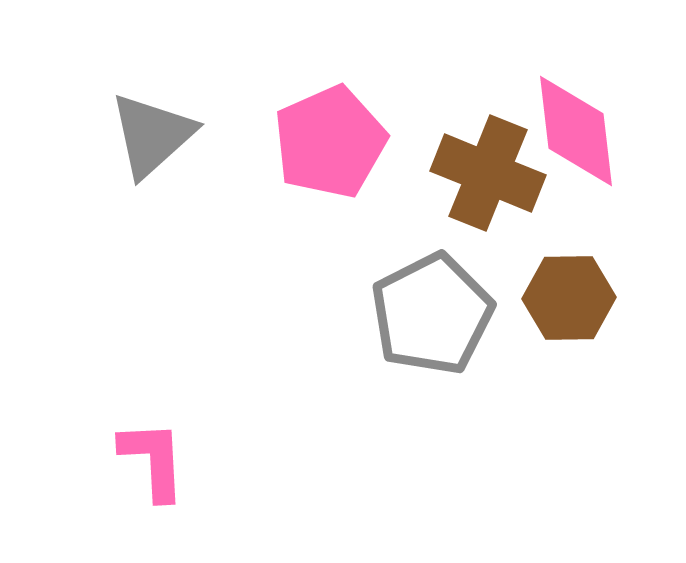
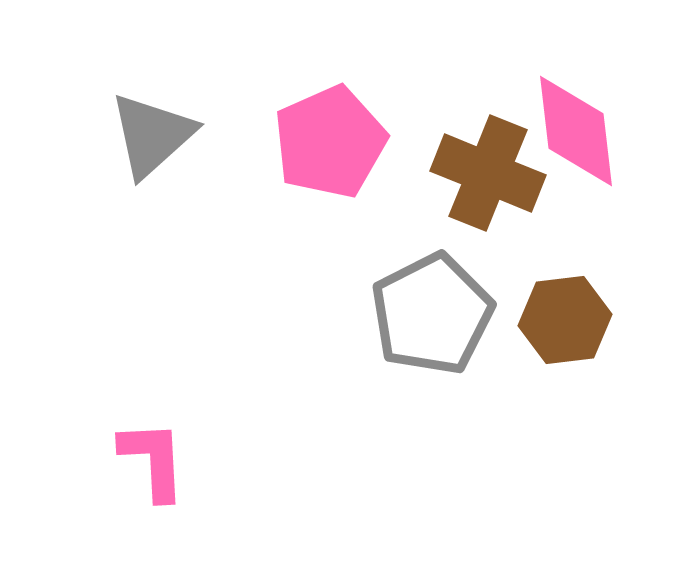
brown hexagon: moved 4 px left, 22 px down; rotated 6 degrees counterclockwise
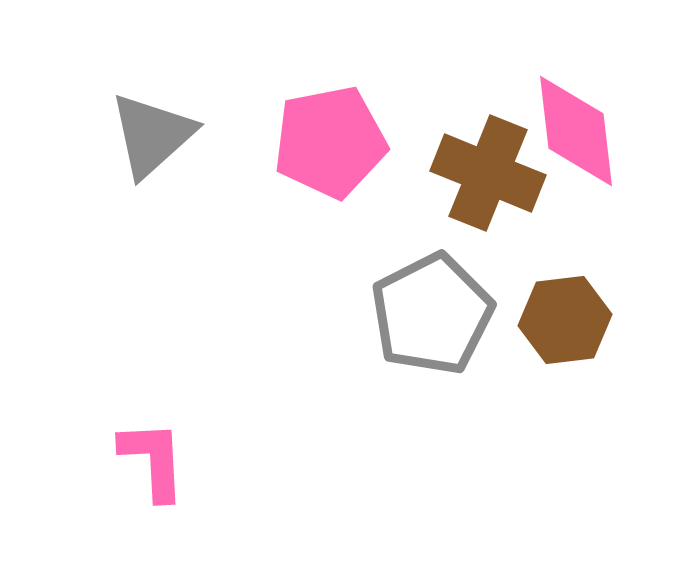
pink pentagon: rotated 13 degrees clockwise
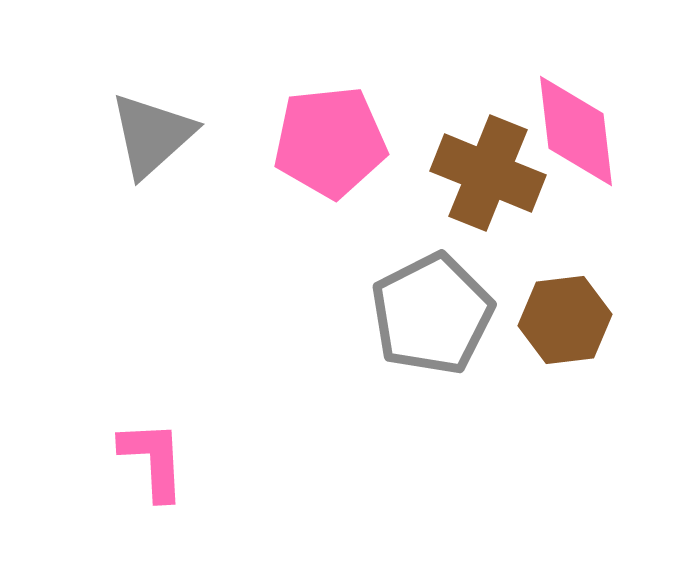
pink pentagon: rotated 5 degrees clockwise
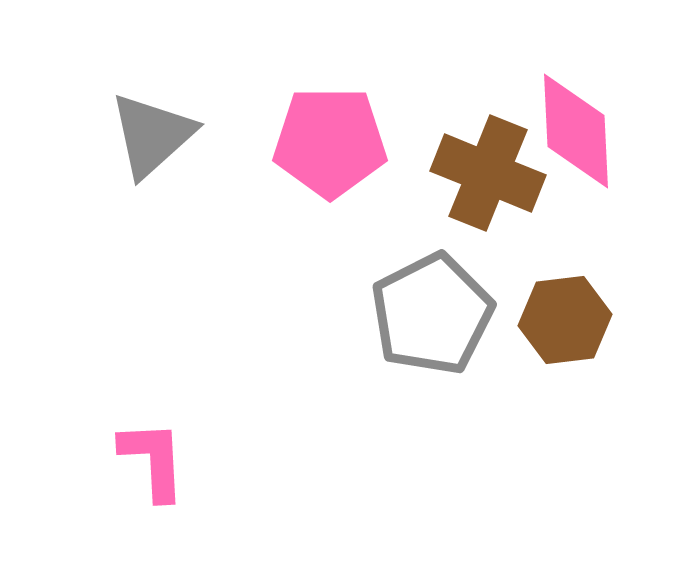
pink diamond: rotated 4 degrees clockwise
pink pentagon: rotated 6 degrees clockwise
